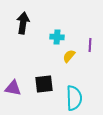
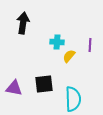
cyan cross: moved 5 px down
purple triangle: moved 1 px right
cyan semicircle: moved 1 px left, 1 px down
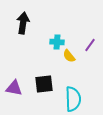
purple line: rotated 32 degrees clockwise
yellow semicircle: rotated 80 degrees counterclockwise
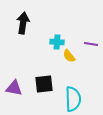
purple line: moved 1 px right, 1 px up; rotated 64 degrees clockwise
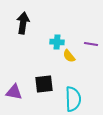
purple triangle: moved 4 px down
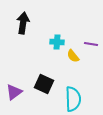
yellow semicircle: moved 4 px right
black square: rotated 30 degrees clockwise
purple triangle: rotated 48 degrees counterclockwise
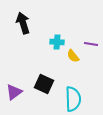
black arrow: rotated 25 degrees counterclockwise
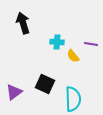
black square: moved 1 px right
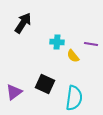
black arrow: rotated 50 degrees clockwise
cyan semicircle: moved 1 px right, 1 px up; rotated 10 degrees clockwise
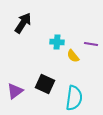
purple triangle: moved 1 px right, 1 px up
